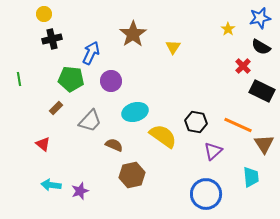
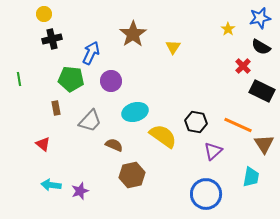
brown rectangle: rotated 56 degrees counterclockwise
cyan trapezoid: rotated 15 degrees clockwise
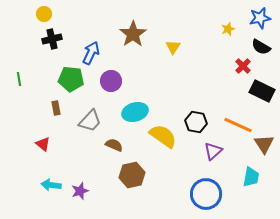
yellow star: rotated 16 degrees clockwise
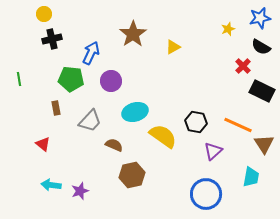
yellow triangle: rotated 28 degrees clockwise
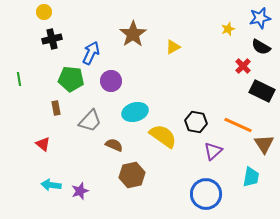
yellow circle: moved 2 px up
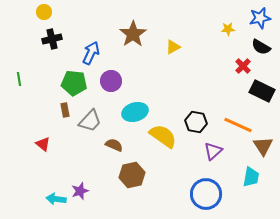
yellow star: rotated 16 degrees clockwise
green pentagon: moved 3 px right, 4 px down
brown rectangle: moved 9 px right, 2 px down
brown triangle: moved 1 px left, 2 px down
cyan arrow: moved 5 px right, 14 px down
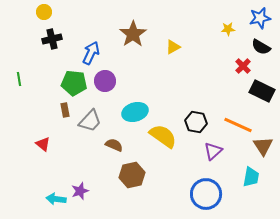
purple circle: moved 6 px left
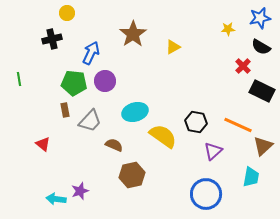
yellow circle: moved 23 px right, 1 px down
brown triangle: rotated 20 degrees clockwise
